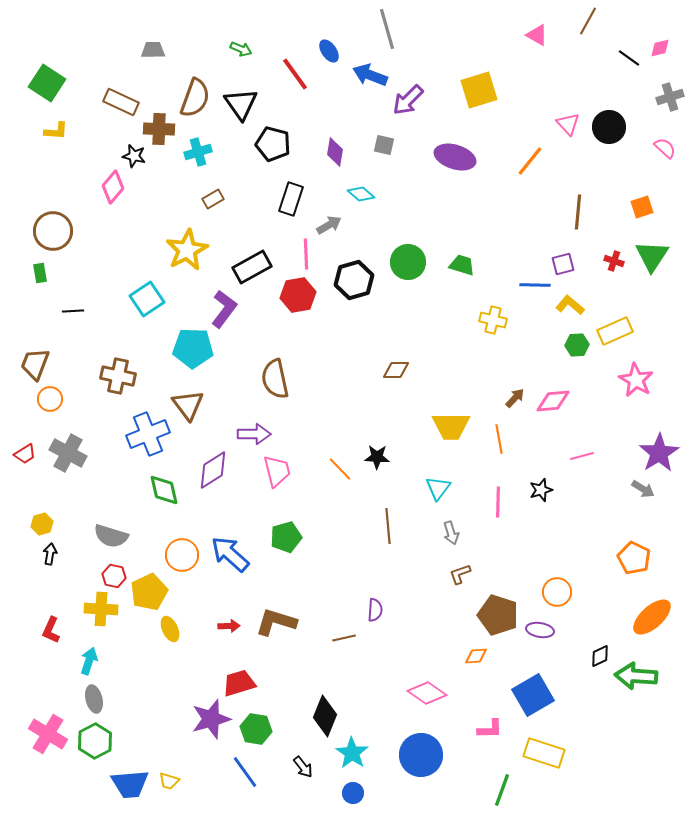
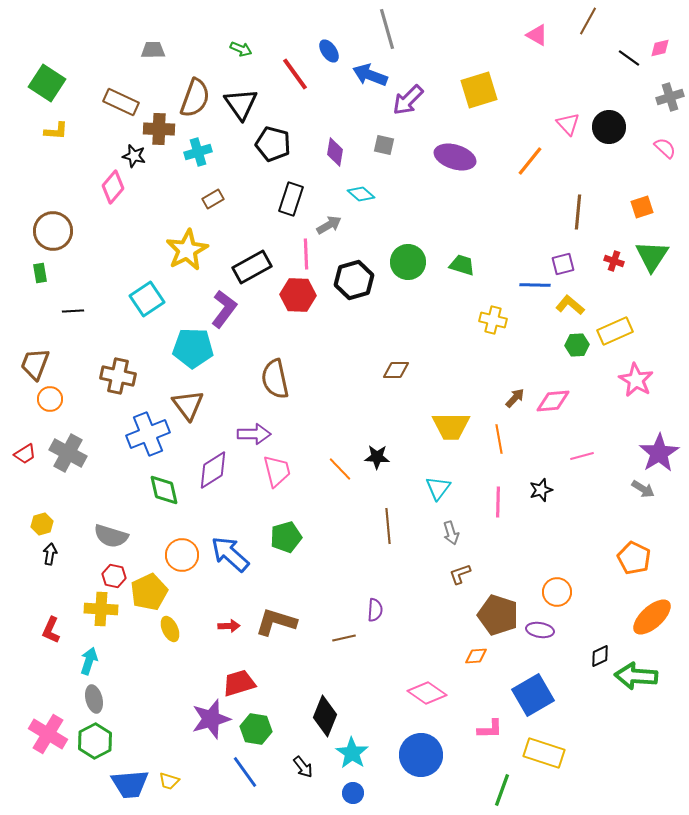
red hexagon at (298, 295): rotated 12 degrees clockwise
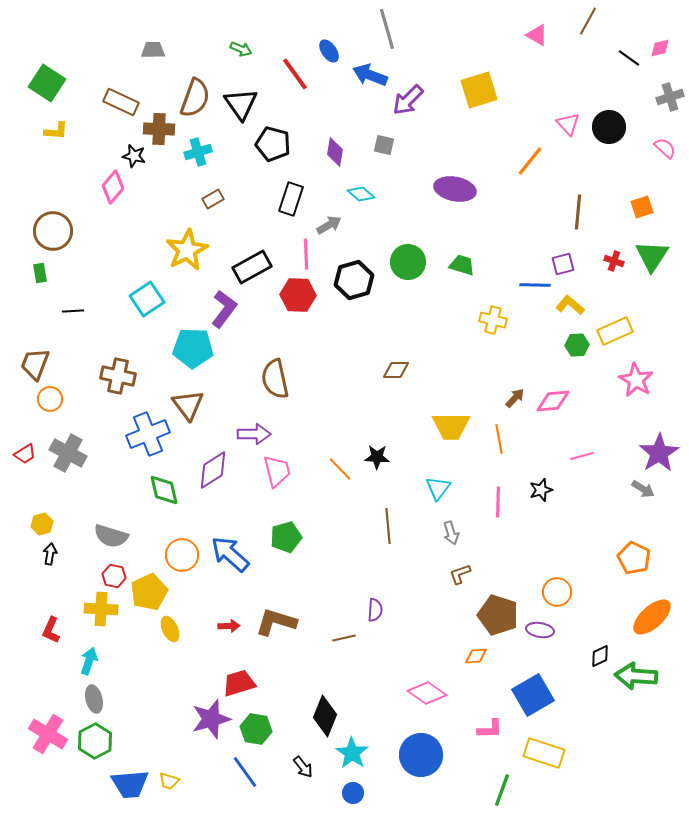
purple ellipse at (455, 157): moved 32 px down; rotated 6 degrees counterclockwise
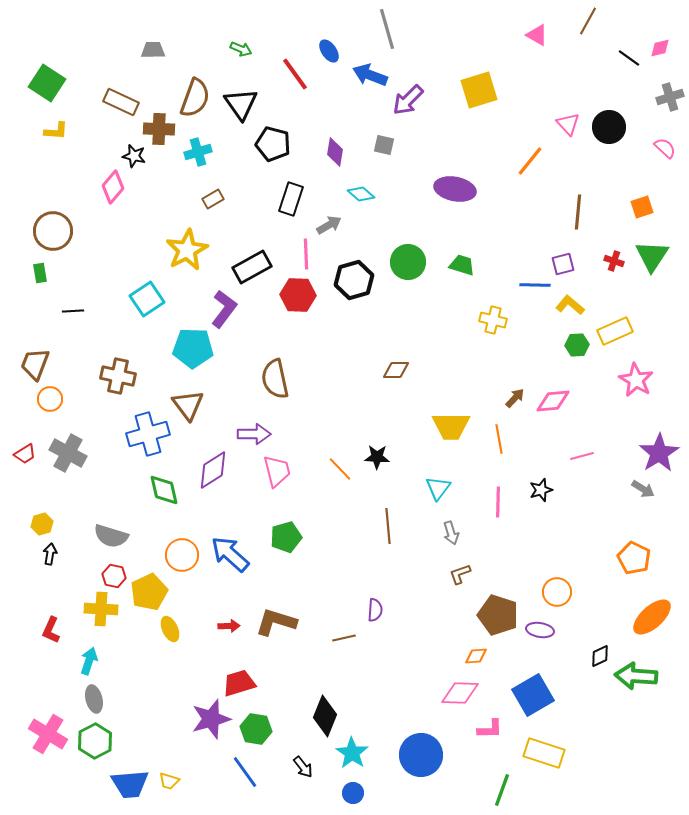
blue cross at (148, 434): rotated 6 degrees clockwise
pink diamond at (427, 693): moved 33 px right; rotated 33 degrees counterclockwise
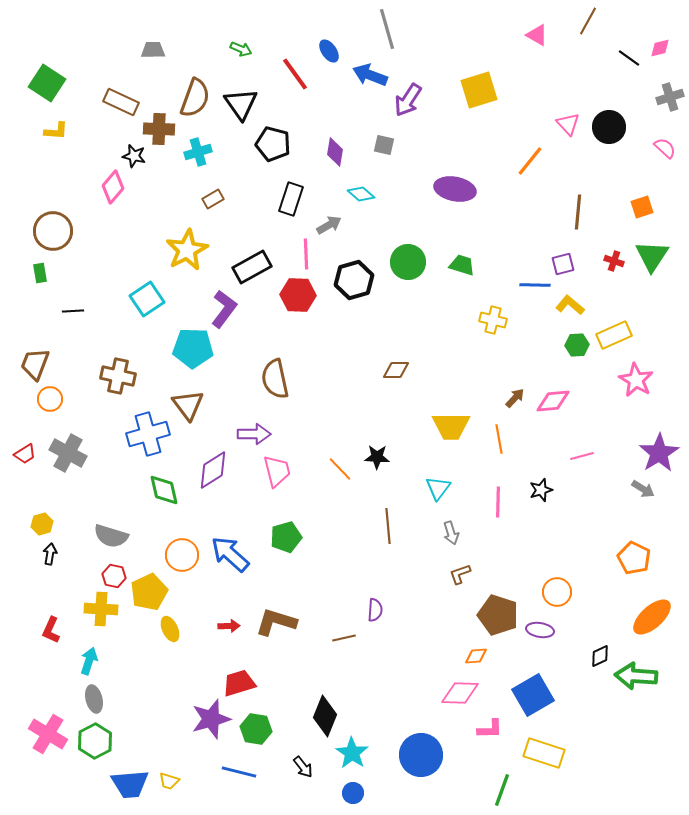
purple arrow at (408, 100): rotated 12 degrees counterclockwise
yellow rectangle at (615, 331): moved 1 px left, 4 px down
blue line at (245, 772): moved 6 px left; rotated 40 degrees counterclockwise
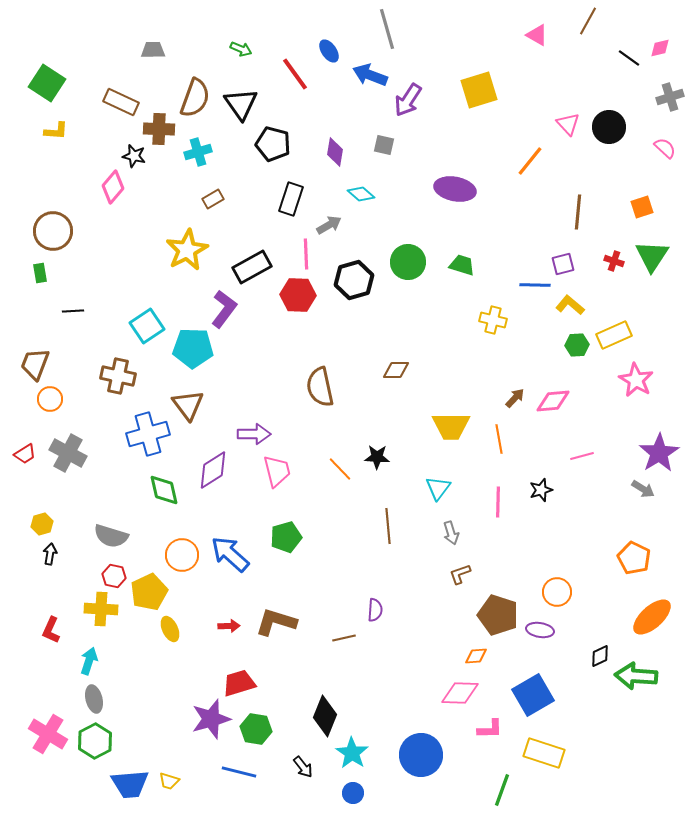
cyan square at (147, 299): moved 27 px down
brown semicircle at (275, 379): moved 45 px right, 8 px down
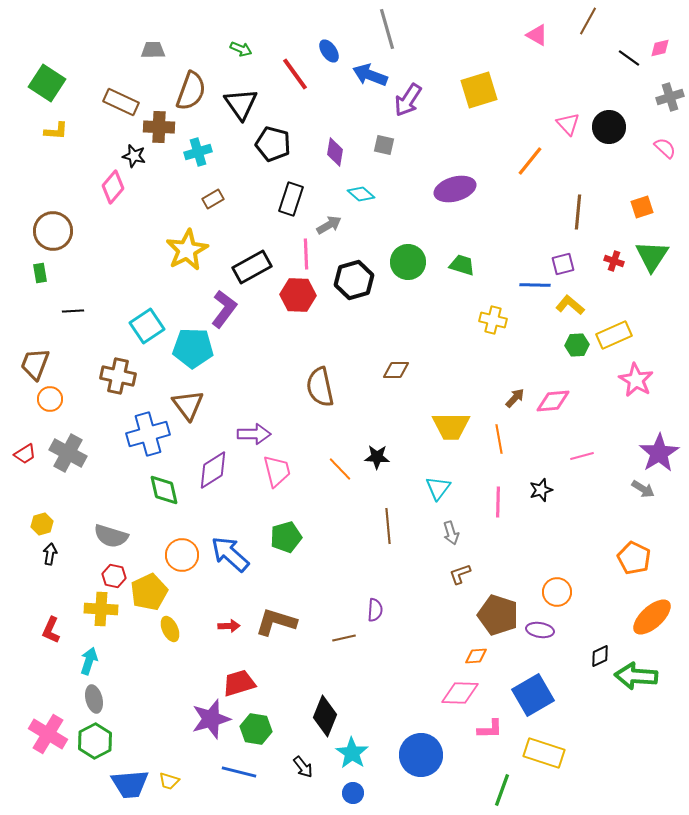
brown semicircle at (195, 98): moved 4 px left, 7 px up
brown cross at (159, 129): moved 2 px up
purple ellipse at (455, 189): rotated 27 degrees counterclockwise
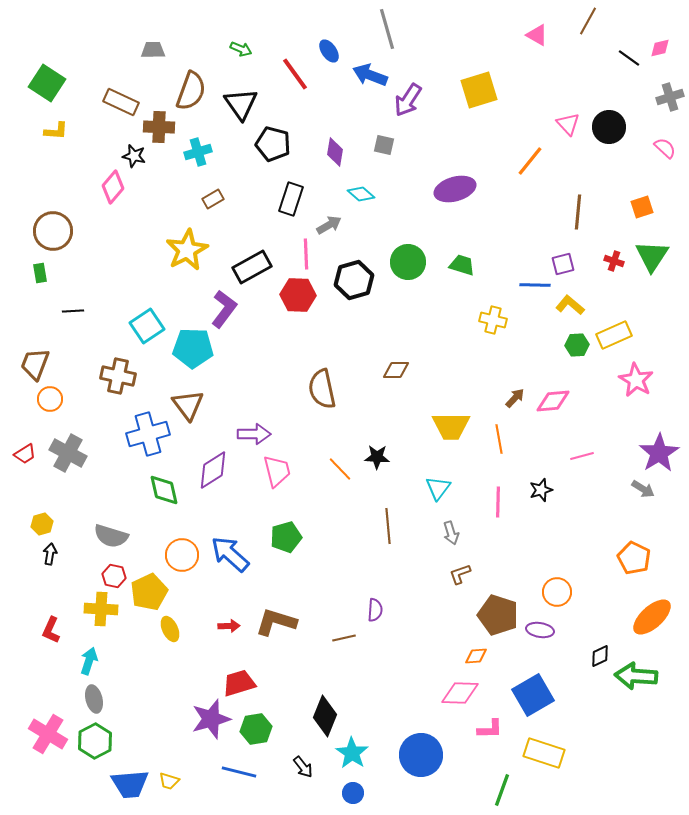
brown semicircle at (320, 387): moved 2 px right, 2 px down
green hexagon at (256, 729): rotated 20 degrees counterclockwise
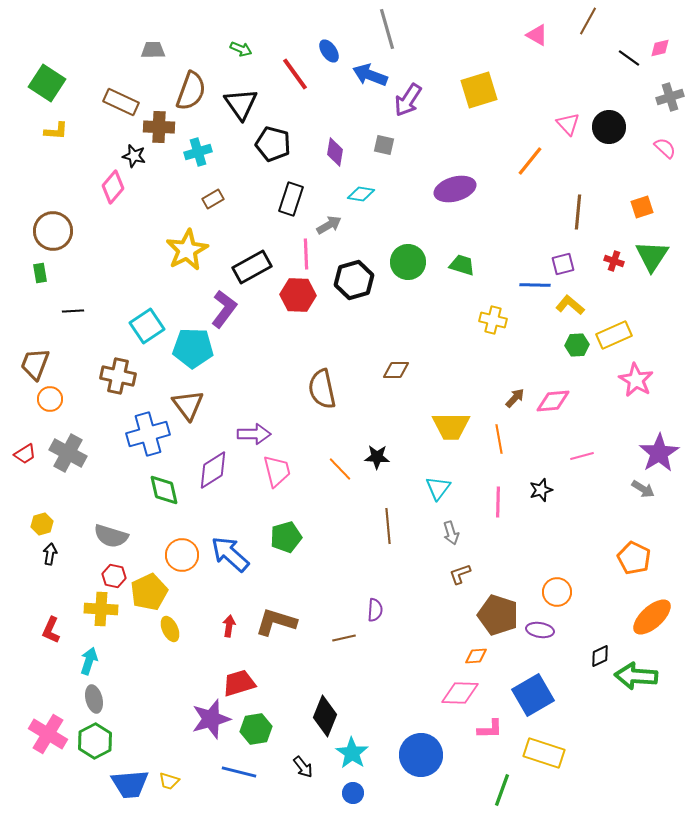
cyan diamond at (361, 194): rotated 32 degrees counterclockwise
red arrow at (229, 626): rotated 80 degrees counterclockwise
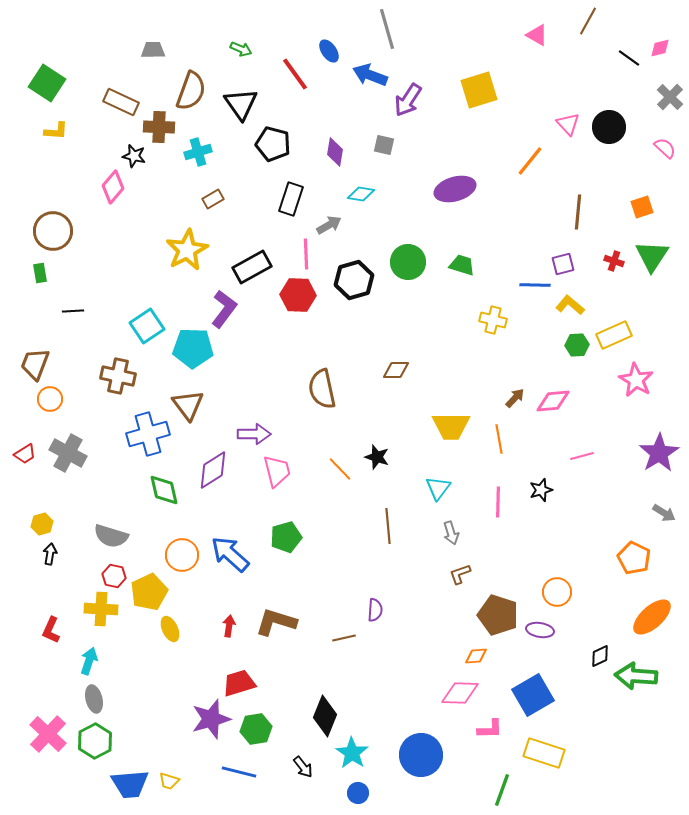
gray cross at (670, 97): rotated 28 degrees counterclockwise
black star at (377, 457): rotated 15 degrees clockwise
gray arrow at (643, 489): moved 21 px right, 24 px down
pink cross at (48, 734): rotated 12 degrees clockwise
blue circle at (353, 793): moved 5 px right
